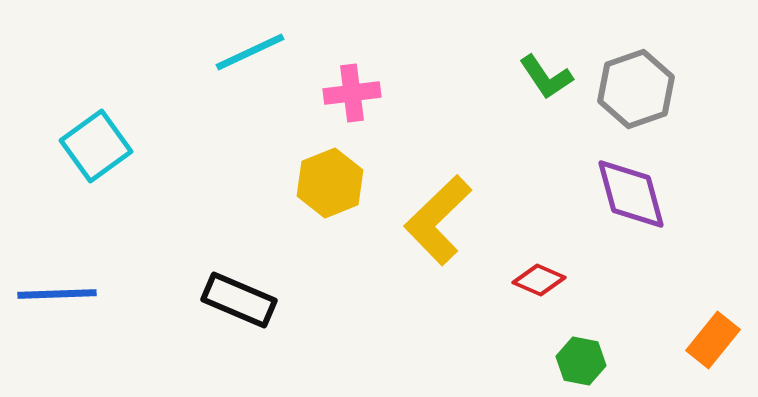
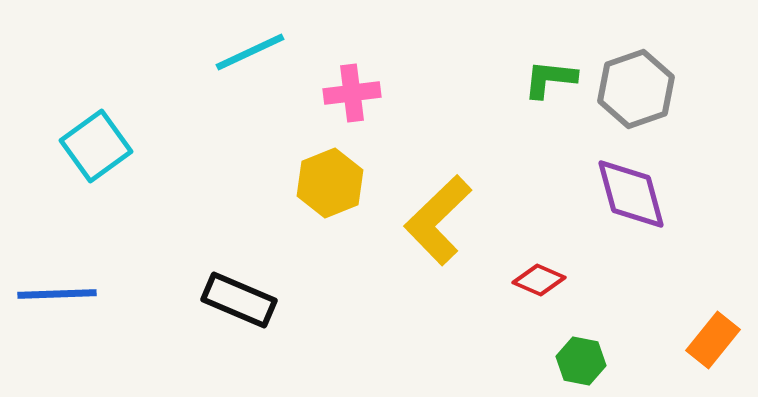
green L-shape: moved 4 px right, 2 px down; rotated 130 degrees clockwise
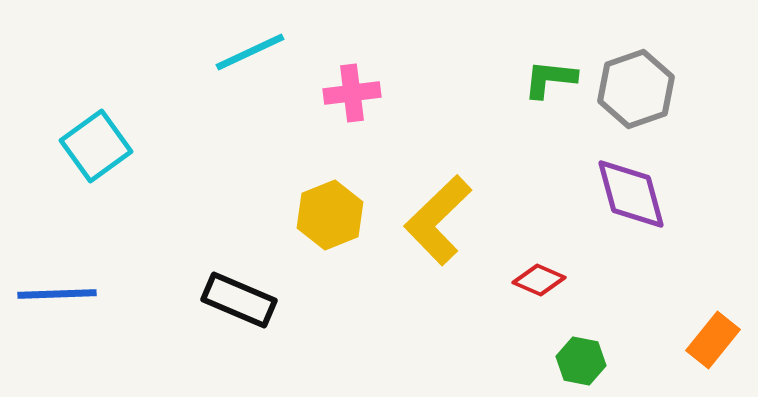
yellow hexagon: moved 32 px down
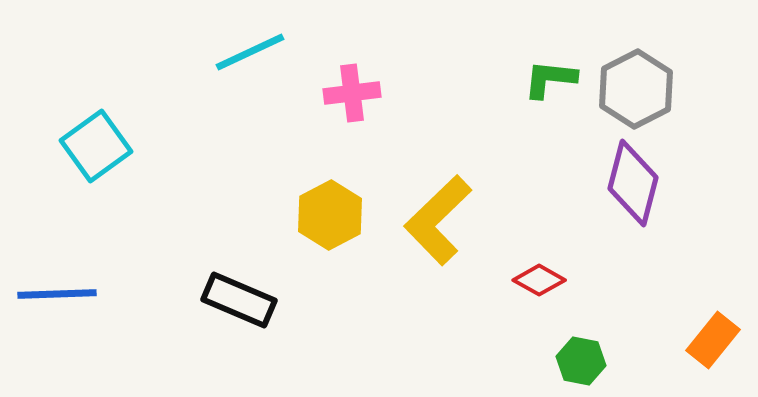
gray hexagon: rotated 8 degrees counterclockwise
purple diamond: moved 2 px right, 11 px up; rotated 30 degrees clockwise
yellow hexagon: rotated 6 degrees counterclockwise
red diamond: rotated 6 degrees clockwise
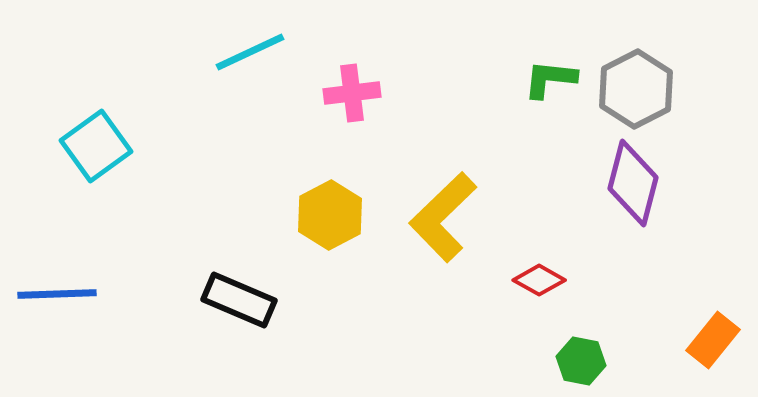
yellow L-shape: moved 5 px right, 3 px up
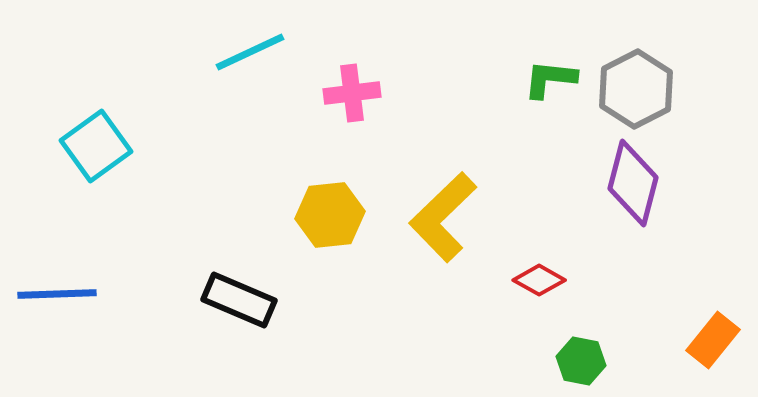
yellow hexagon: rotated 22 degrees clockwise
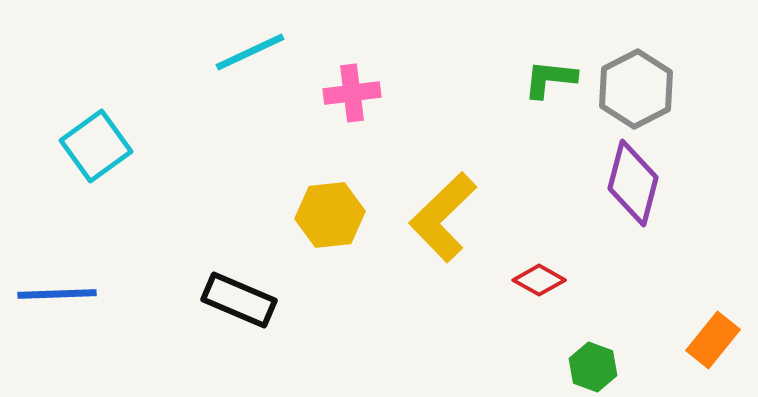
green hexagon: moved 12 px right, 6 px down; rotated 9 degrees clockwise
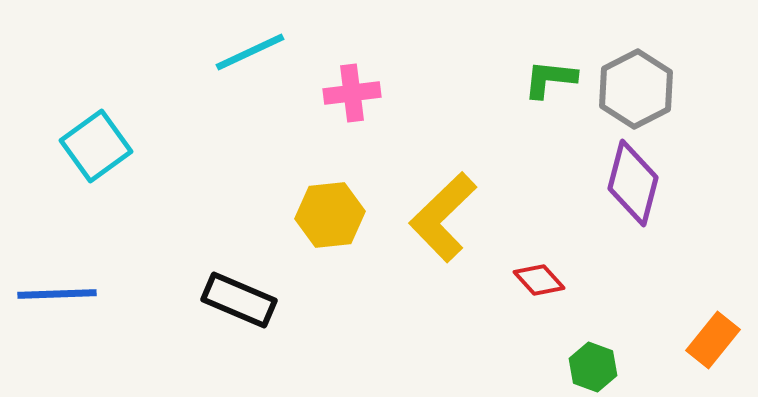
red diamond: rotated 18 degrees clockwise
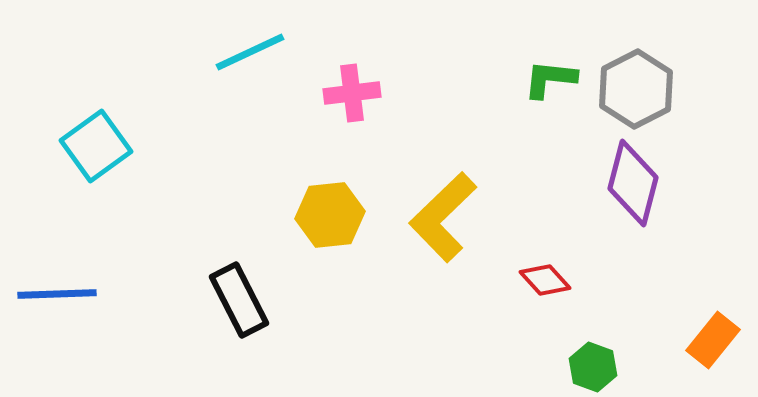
red diamond: moved 6 px right
black rectangle: rotated 40 degrees clockwise
